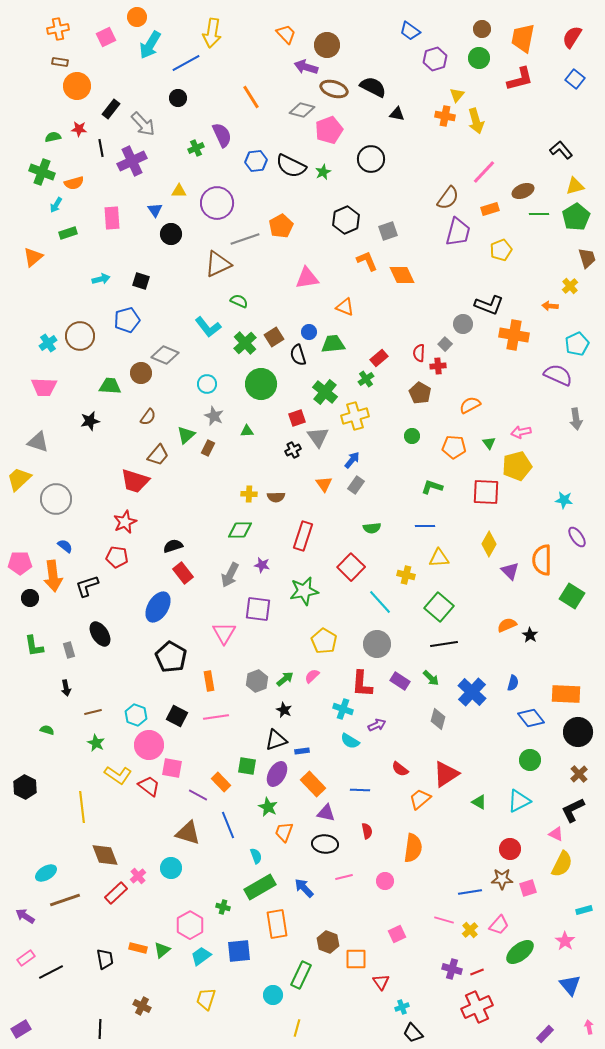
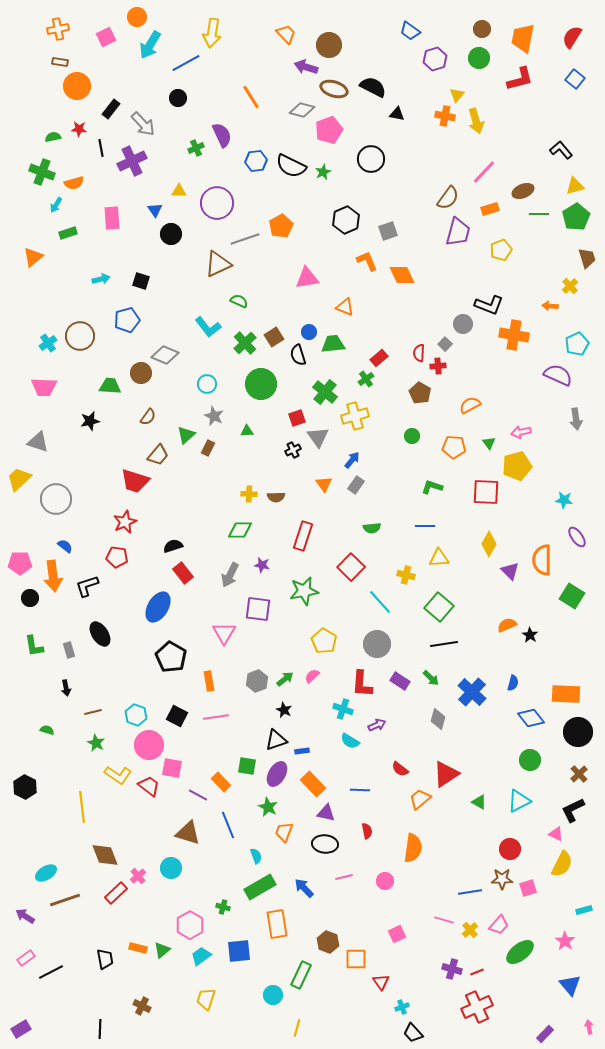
brown circle at (327, 45): moved 2 px right
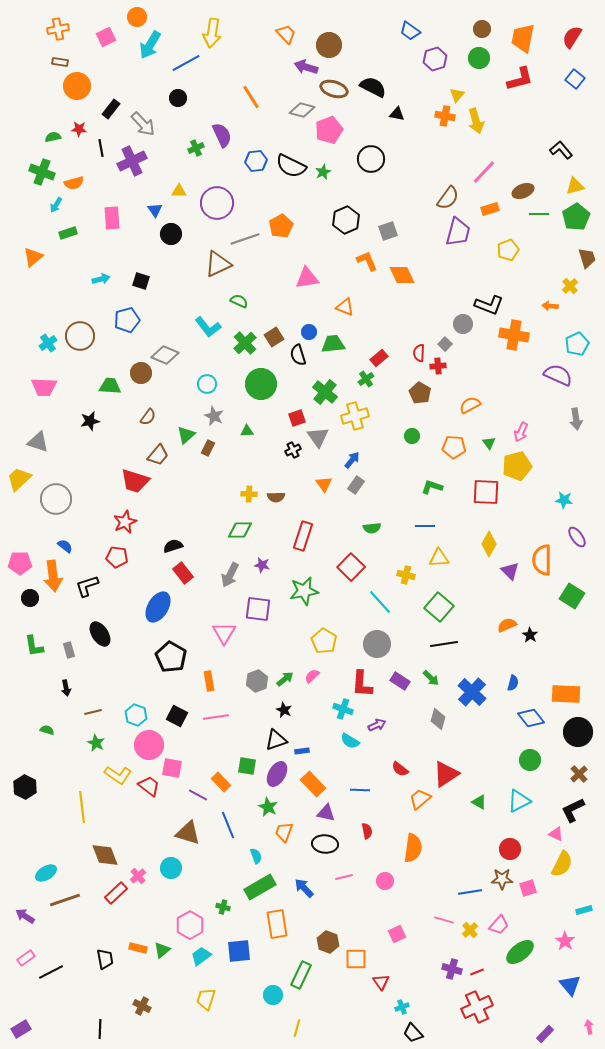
yellow pentagon at (501, 250): moved 7 px right
pink arrow at (521, 432): rotated 54 degrees counterclockwise
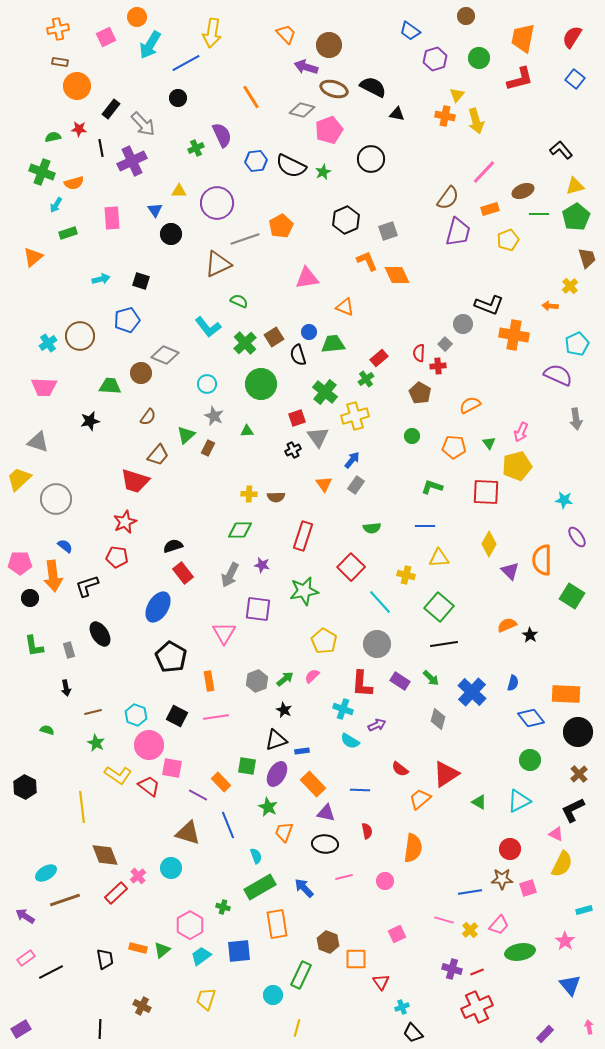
brown circle at (482, 29): moved 16 px left, 13 px up
yellow pentagon at (508, 250): moved 10 px up
orange diamond at (402, 275): moved 5 px left
green ellipse at (520, 952): rotated 28 degrees clockwise
